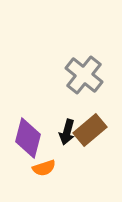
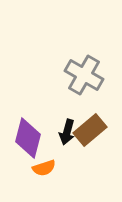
gray cross: rotated 9 degrees counterclockwise
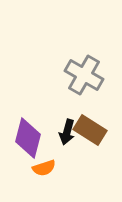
brown rectangle: rotated 72 degrees clockwise
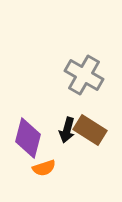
black arrow: moved 2 px up
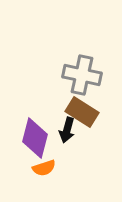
gray cross: moved 2 px left; rotated 18 degrees counterclockwise
brown rectangle: moved 8 px left, 18 px up
purple diamond: moved 7 px right
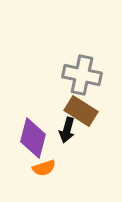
brown rectangle: moved 1 px left, 1 px up
purple diamond: moved 2 px left
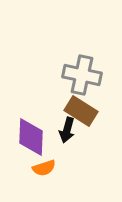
purple diamond: moved 2 px left, 1 px up; rotated 12 degrees counterclockwise
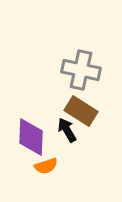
gray cross: moved 1 px left, 5 px up
black arrow: rotated 135 degrees clockwise
orange semicircle: moved 2 px right, 2 px up
